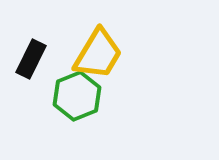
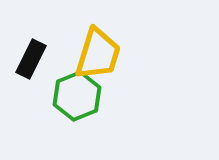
yellow trapezoid: rotated 14 degrees counterclockwise
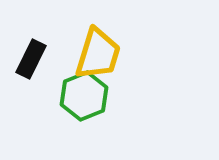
green hexagon: moved 7 px right
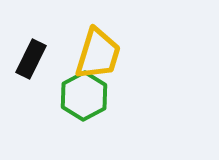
green hexagon: rotated 6 degrees counterclockwise
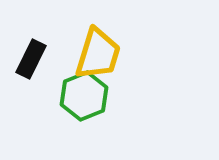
green hexagon: rotated 6 degrees clockwise
